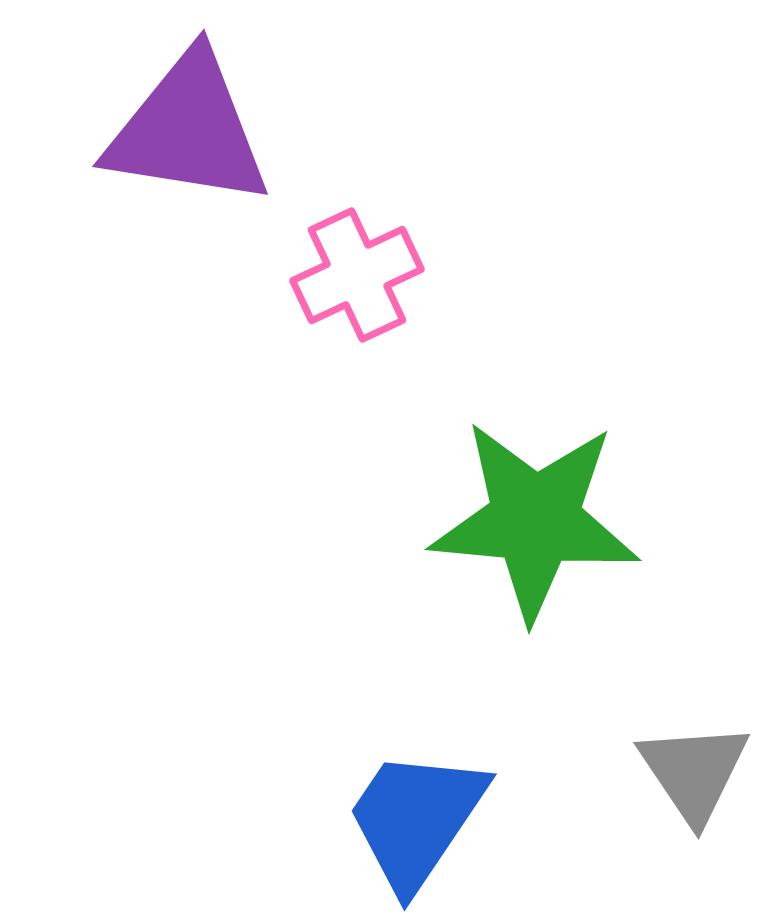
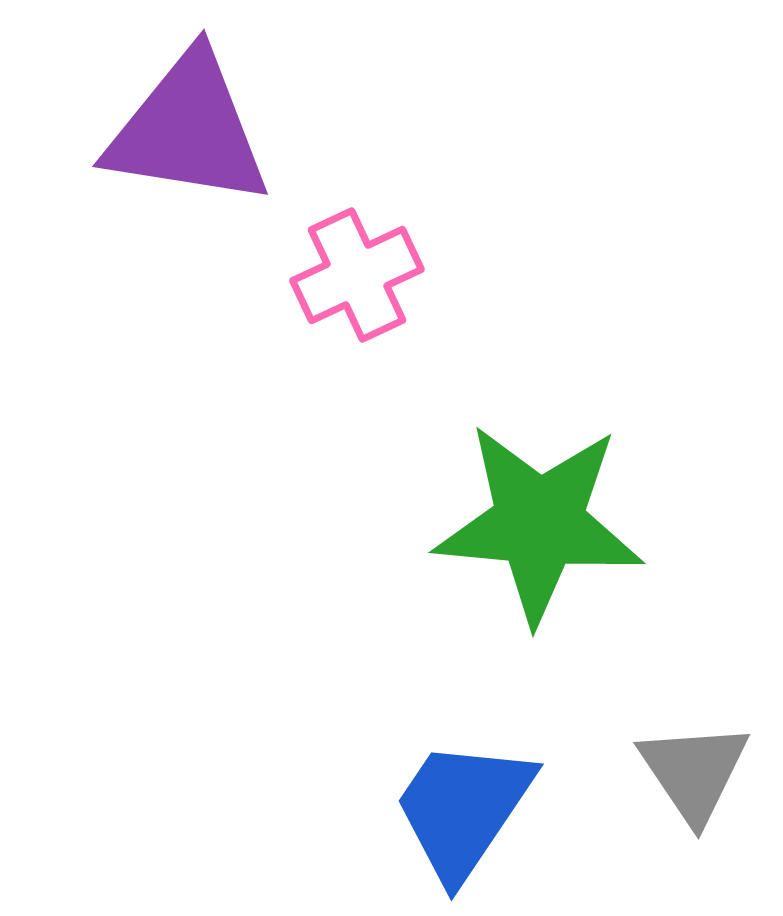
green star: moved 4 px right, 3 px down
blue trapezoid: moved 47 px right, 10 px up
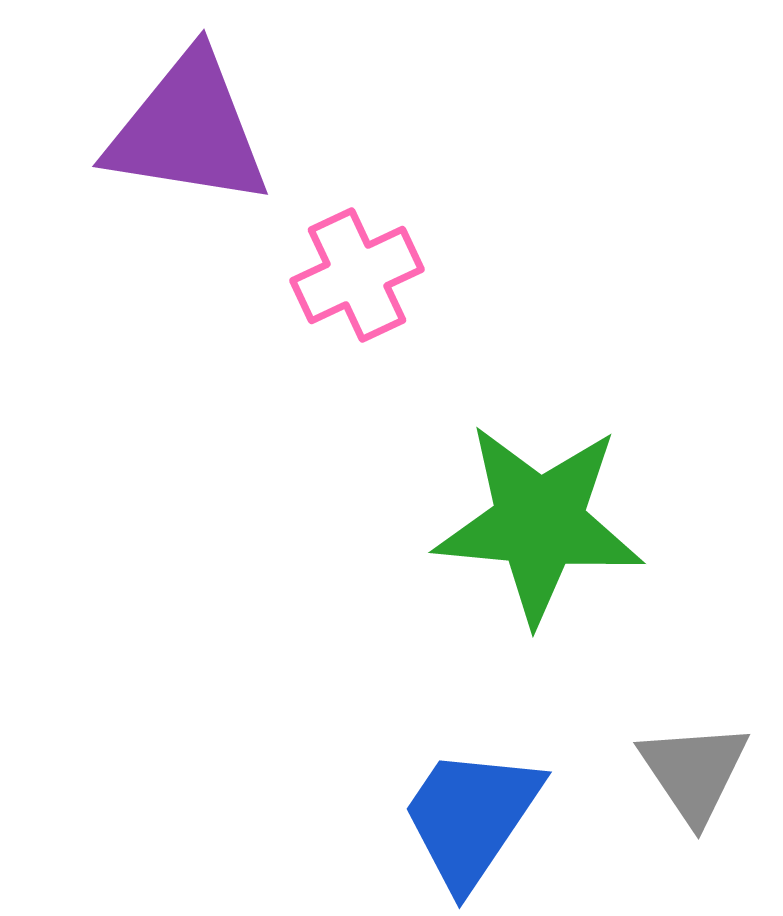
blue trapezoid: moved 8 px right, 8 px down
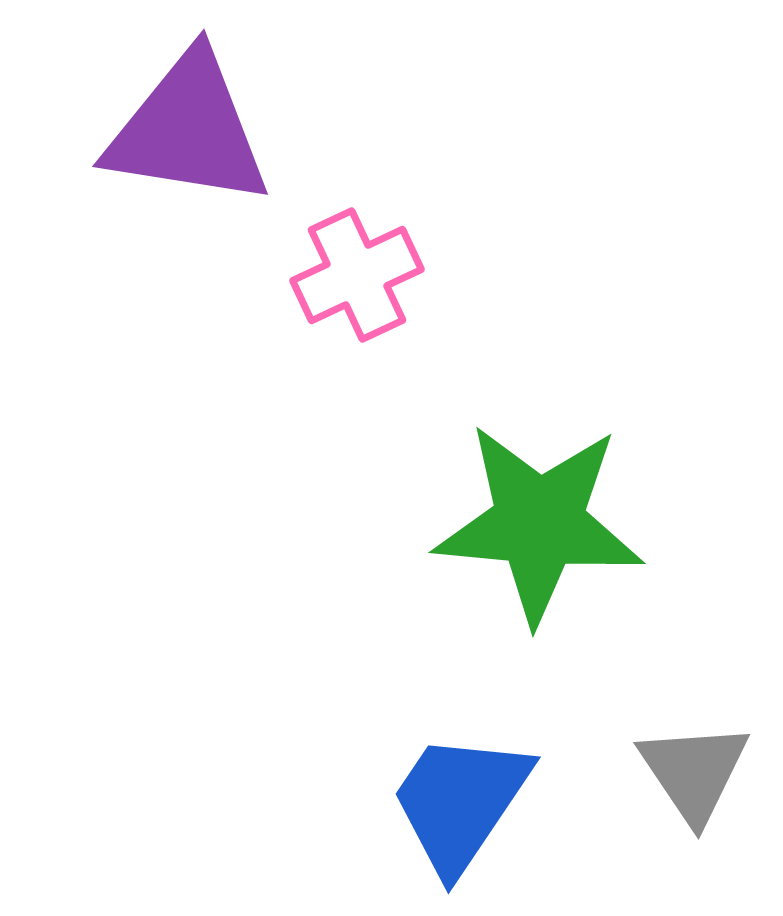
blue trapezoid: moved 11 px left, 15 px up
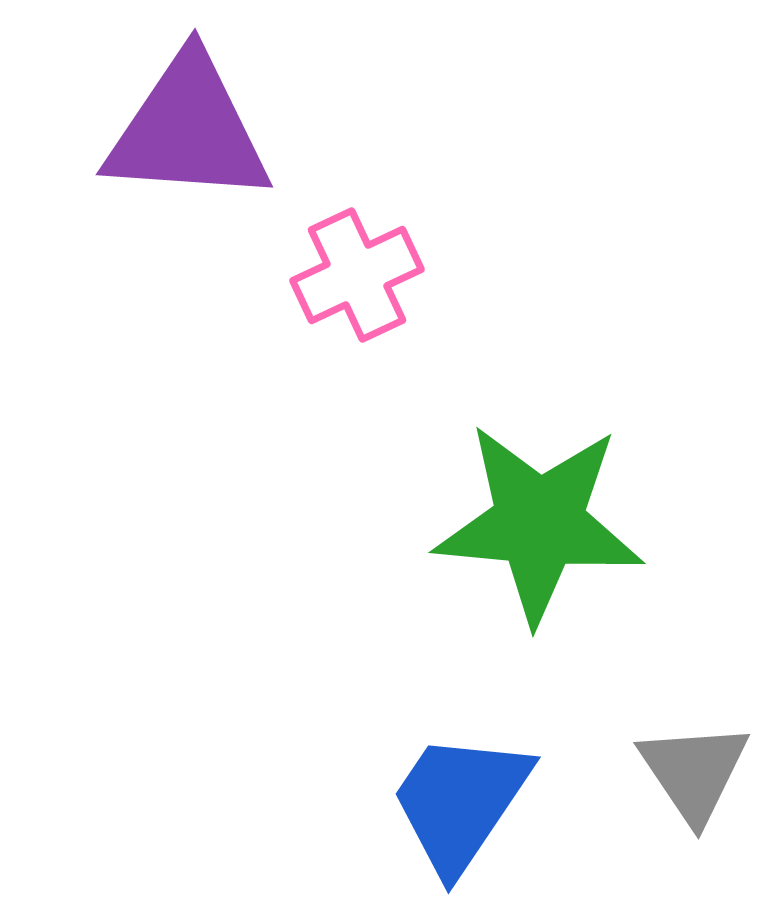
purple triangle: rotated 5 degrees counterclockwise
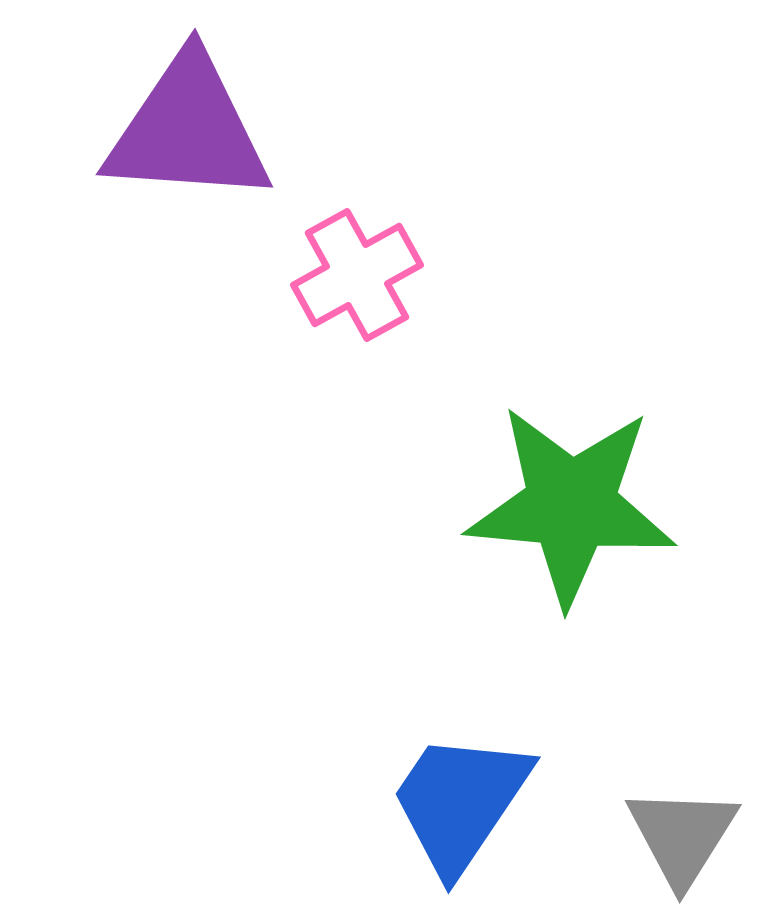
pink cross: rotated 4 degrees counterclockwise
green star: moved 32 px right, 18 px up
gray triangle: moved 12 px left, 64 px down; rotated 6 degrees clockwise
